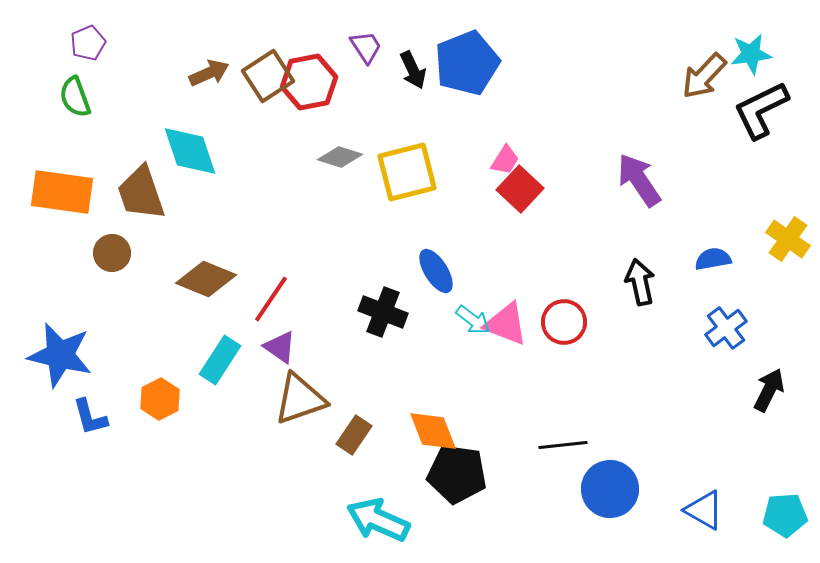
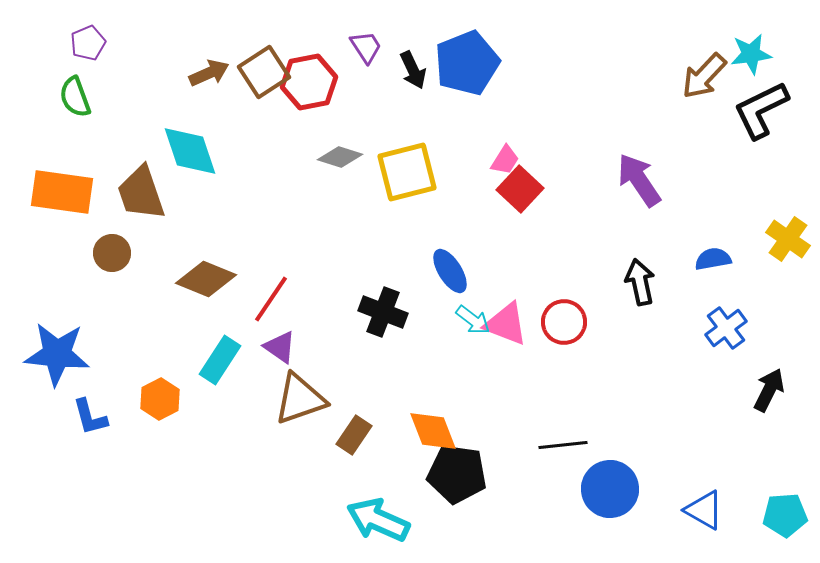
brown square at (268, 76): moved 4 px left, 4 px up
blue ellipse at (436, 271): moved 14 px right
blue star at (60, 355): moved 3 px left, 1 px up; rotated 8 degrees counterclockwise
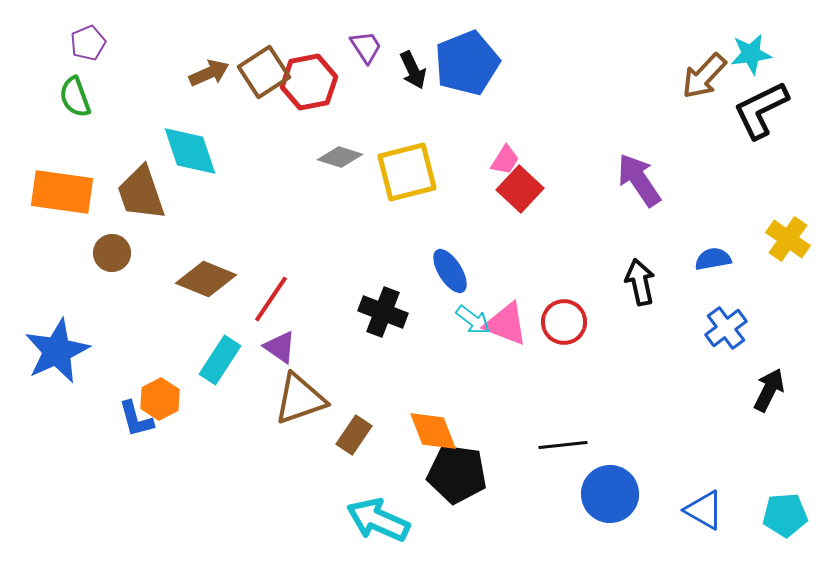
blue star at (57, 354): moved 3 px up; rotated 30 degrees counterclockwise
blue L-shape at (90, 417): moved 46 px right, 2 px down
blue circle at (610, 489): moved 5 px down
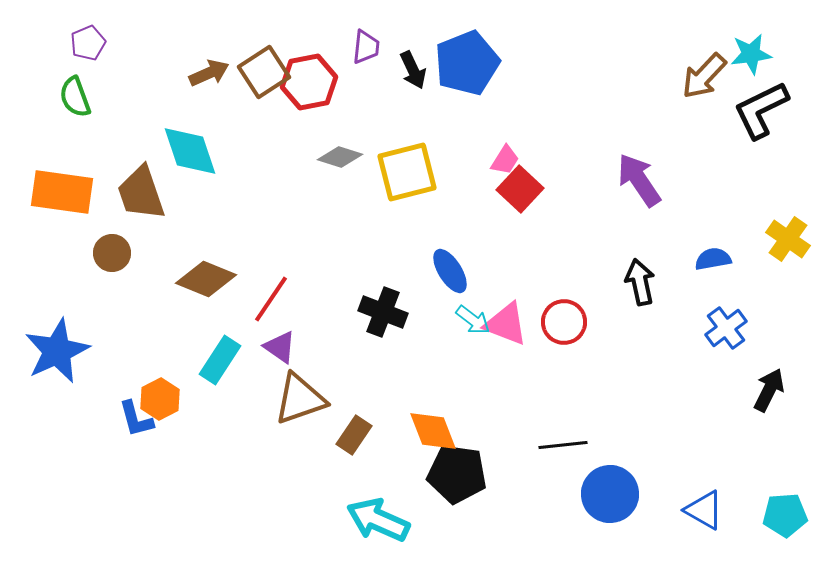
purple trapezoid at (366, 47): rotated 39 degrees clockwise
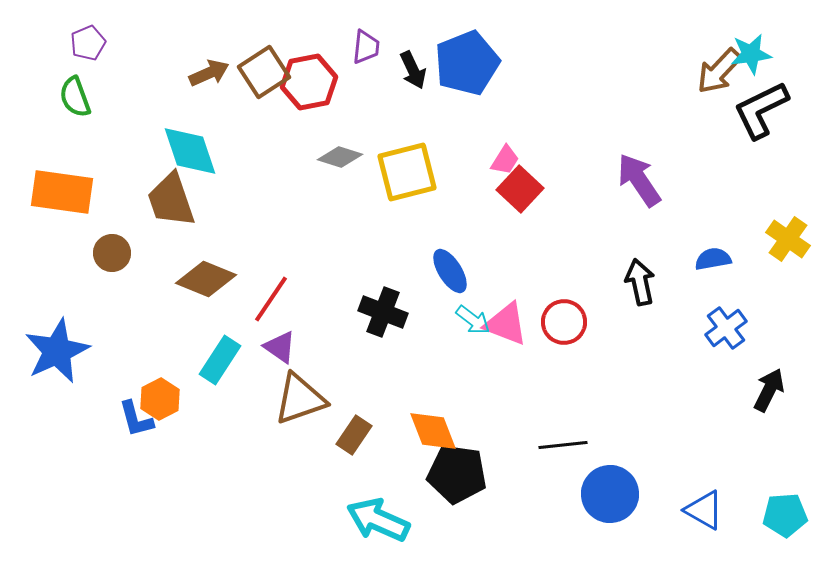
brown arrow at (704, 76): moved 15 px right, 5 px up
brown trapezoid at (141, 193): moved 30 px right, 7 px down
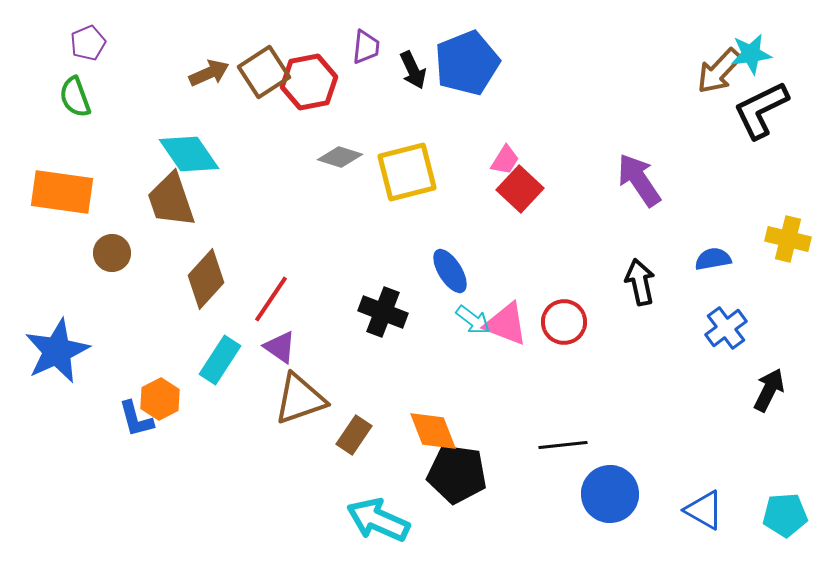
cyan diamond at (190, 151): moved 1 px left, 3 px down; rotated 16 degrees counterclockwise
yellow cross at (788, 239): rotated 21 degrees counterclockwise
brown diamond at (206, 279): rotated 70 degrees counterclockwise
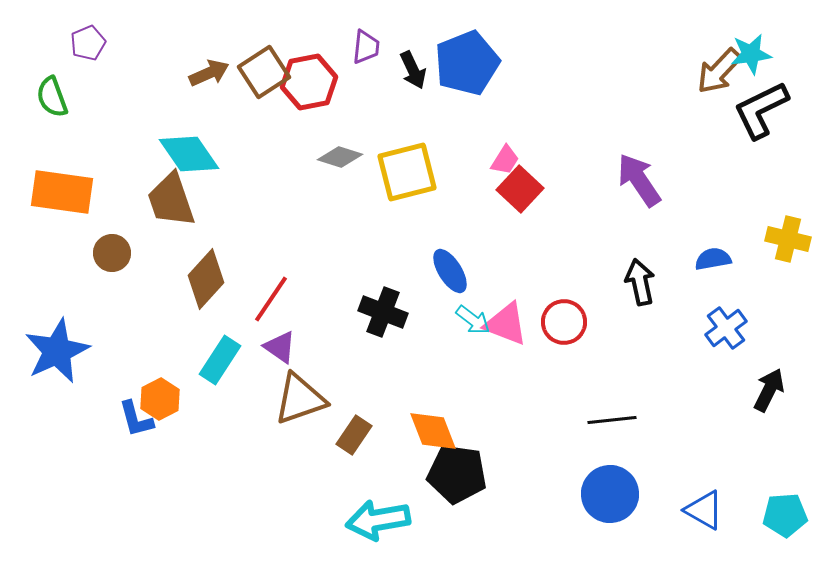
green semicircle at (75, 97): moved 23 px left
black line at (563, 445): moved 49 px right, 25 px up
cyan arrow at (378, 520): rotated 34 degrees counterclockwise
